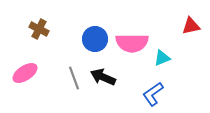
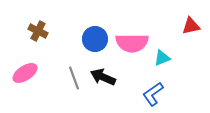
brown cross: moved 1 px left, 2 px down
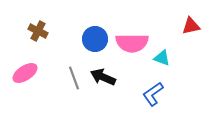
cyan triangle: rotated 42 degrees clockwise
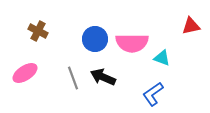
gray line: moved 1 px left
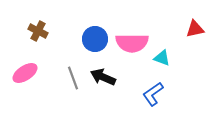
red triangle: moved 4 px right, 3 px down
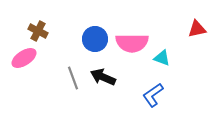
red triangle: moved 2 px right
pink ellipse: moved 1 px left, 15 px up
blue L-shape: moved 1 px down
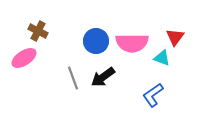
red triangle: moved 22 px left, 8 px down; rotated 42 degrees counterclockwise
blue circle: moved 1 px right, 2 px down
black arrow: rotated 60 degrees counterclockwise
